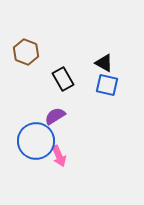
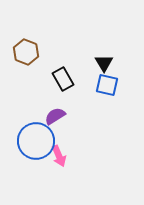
black triangle: rotated 30 degrees clockwise
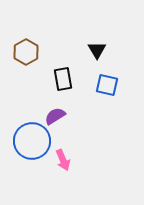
brown hexagon: rotated 10 degrees clockwise
black triangle: moved 7 px left, 13 px up
black rectangle: rotated 20 degrees clockwise
blue circle: moved 4 px left
pink arrow: moved 4 px right, 4 px down
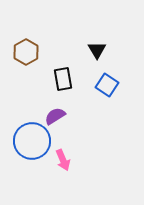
blue square: rotated 20 degrees clockwise
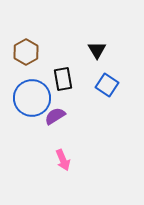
blue circle: moved 43 px up
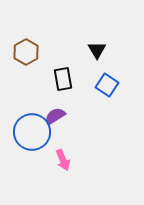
blue circle: moved 34 px down
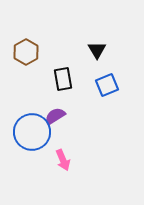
blue square: rotated 35 degrees clockwise
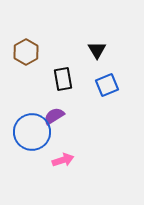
purple semicircle: moved 1 px left
pink arrow: rotated 85 degrees counterclockwise
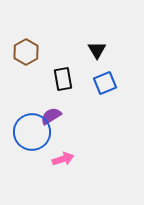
blue square: moved 2 px left, 2 px up
purple semicircle: moved 3 px left
pink arrow: moved 1 px up
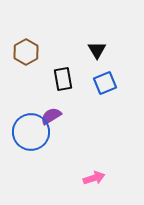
blue circle: moved 1 px left
pink arrow: moved 31 px right, 19 px down
